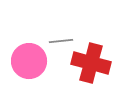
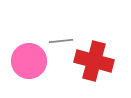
red cross: moved 3 px right, 2 px up
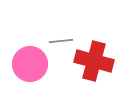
pink circle: moved 1 px right, 3 px down
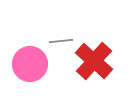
red cross: rotated 27 degrees clockwise
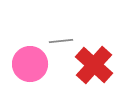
red cross: moved 4 px down
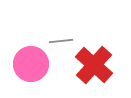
pink circle: moved 1 px right
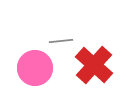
pink circle: moved 4 px right, 4 px down
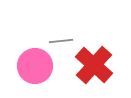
pink circle: moved 2 px up
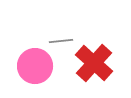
red cross: moved 2 px up
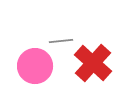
red cross: moved 1 px left
